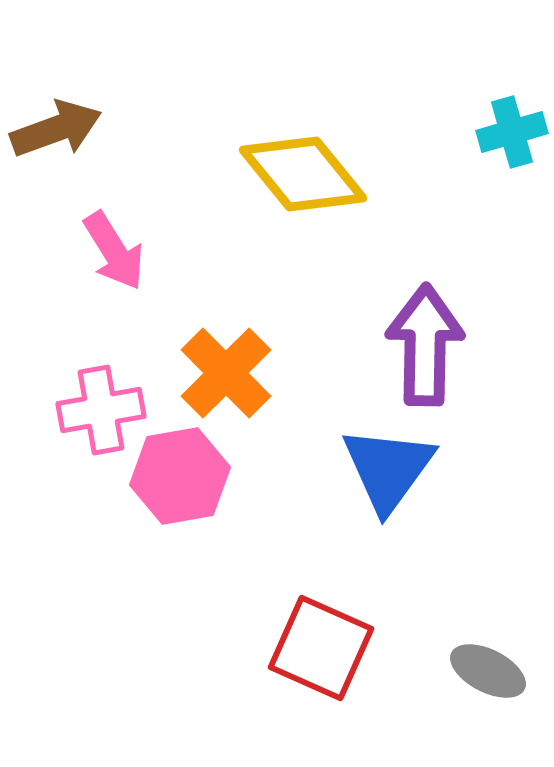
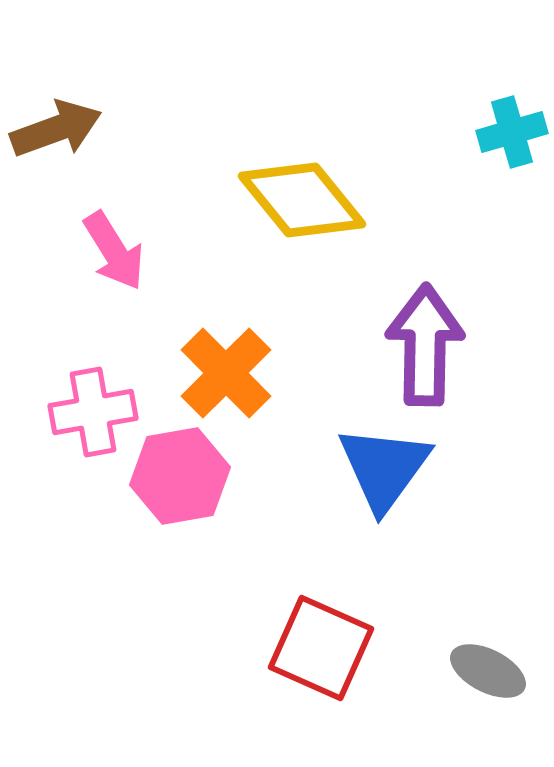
yellow diamond: moved 1 px left, 26 px down
pink cross: moved 8 px left, 2 px down
blue triangle: moved 4 px left, 1 px up
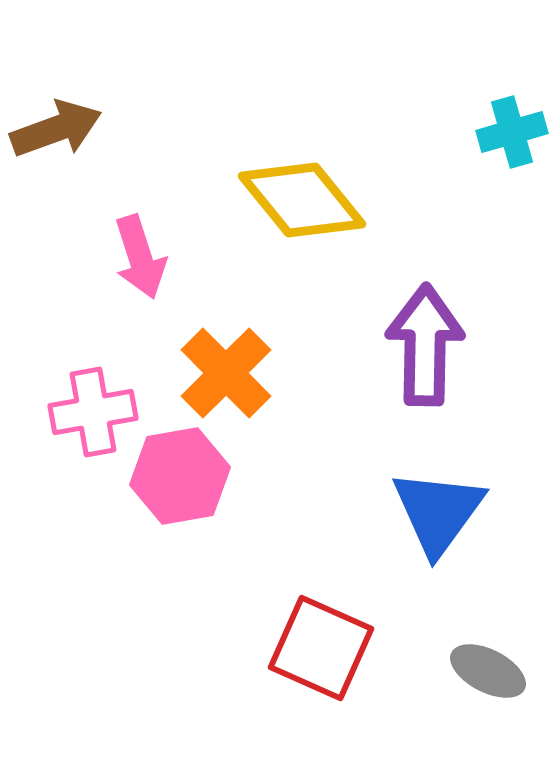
pink arrow: moved 26 px right, 6 px down; rotated 14 degrees clockwise
blue triangle: moved 54 px right, 44 px down
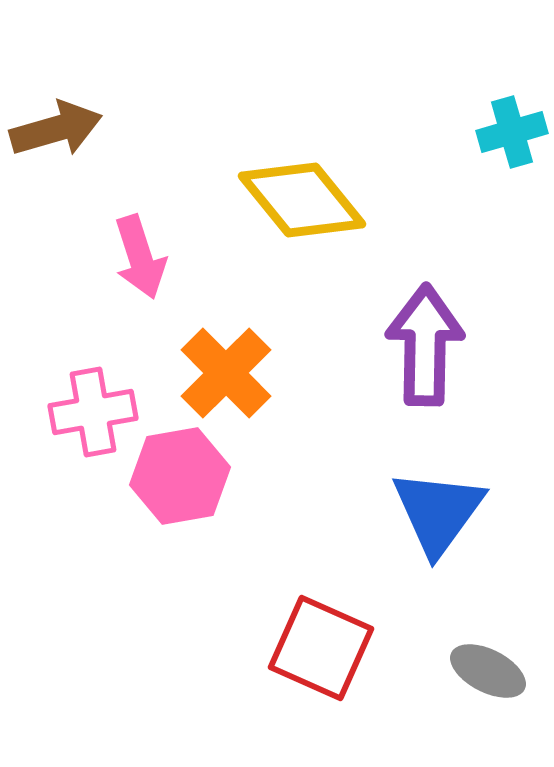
brown arrow: rotated 4 degrees clockwise
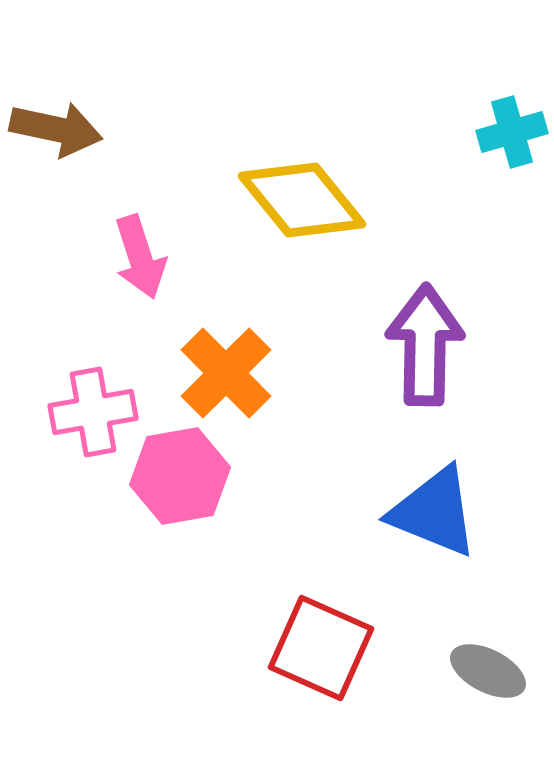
brown arrow: rotated 28 degrees clockwise
blue triangle: moved 4 px left; rotated 44 degrees counterclockwise
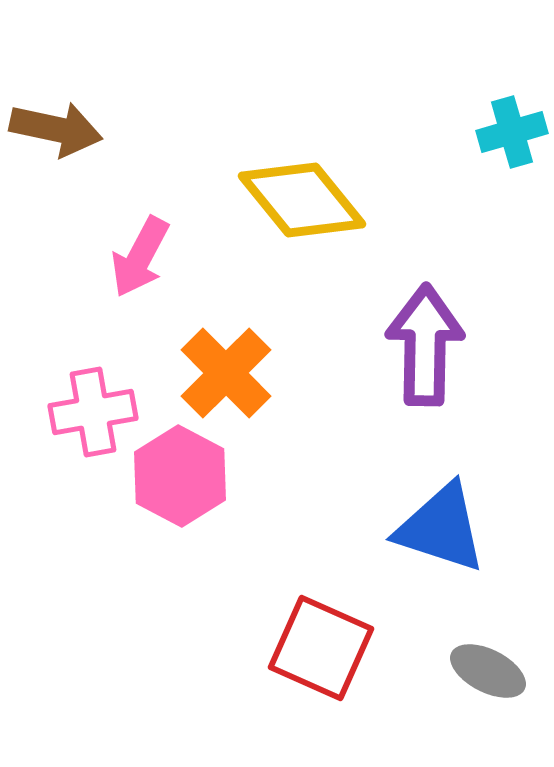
pink arrow: rotated 46 degrees clockwise
pink hexagon: rotated 22 degrees counterclockwise
blue triangle: moved 7 px right, 16 px down; rotated 4 degrees counterclockwise
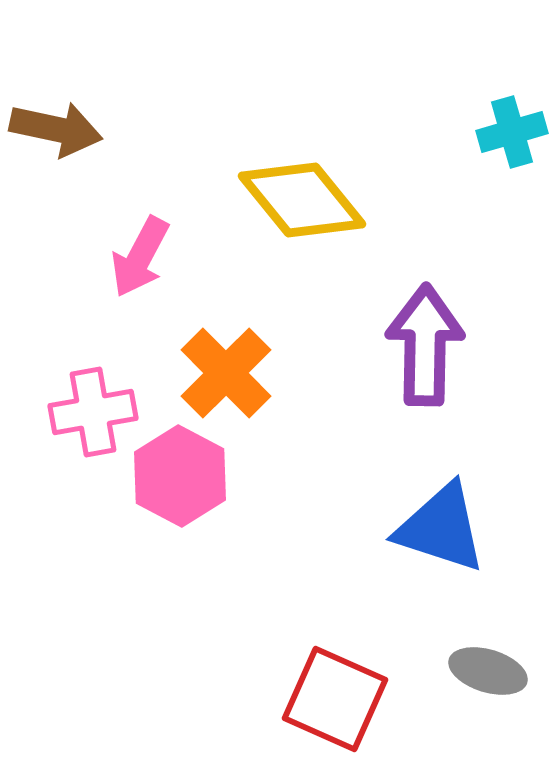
red square: moved 14 px right, 51 px down
gray ellipse: rotated 10 degrees counterclockwise
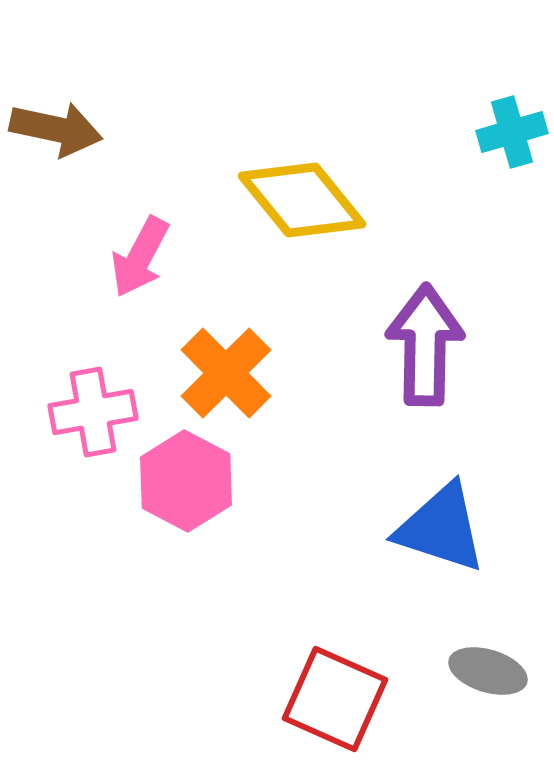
pink hexagon: moved 6 px right, 5 px down
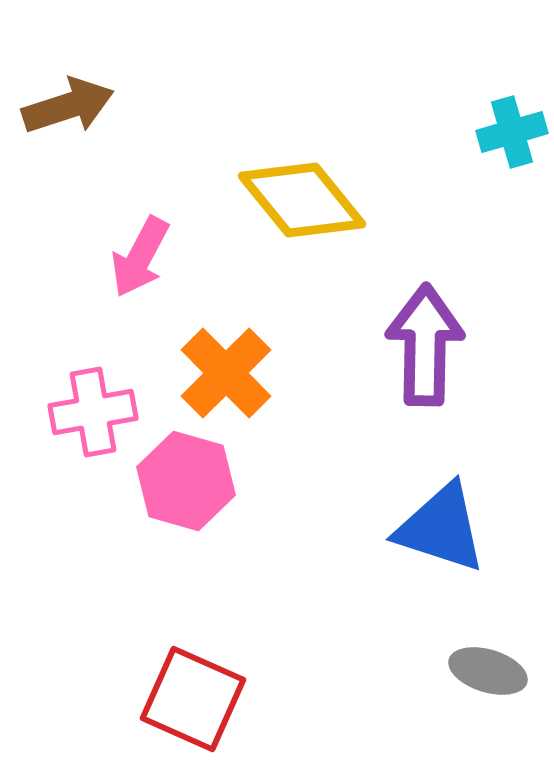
brown arrow: moved 12 px right, 23 px up; rotated 30 degrees counterclockwise
pink hexagon: rotated 12 degrees counterclockwise
red square: moved 142 px left
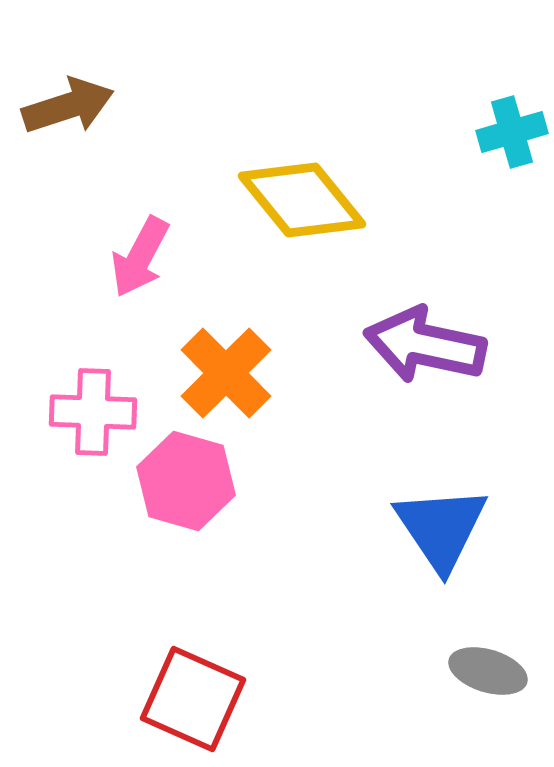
purple arrow: rotated 79 degrees counterclockwise
pink cross: rotated 12 degrees clockwise
blue triangle: rotated 38 degrees clockwise
